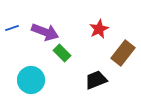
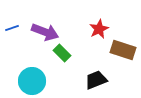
brown rectangle: moved 3 px up; rotated 70 degrees clockwise
cyan circle: moved 1 px right, 1 px down
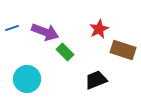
green rectangle: moved 3 px right, 1 px up
cyan circle: moved 5 px left, 2 px up
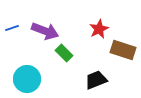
purple arrow: moved 1 px up
green rectangle: moved 1 px left, 1 px down
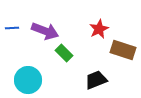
blue line: rotated 16 degrees clockwise
cyan circle: moved 1 px right, 1 px down
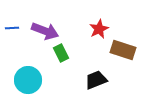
green rectangle: moved 3 px left; rotated 18 degrees clockwise
